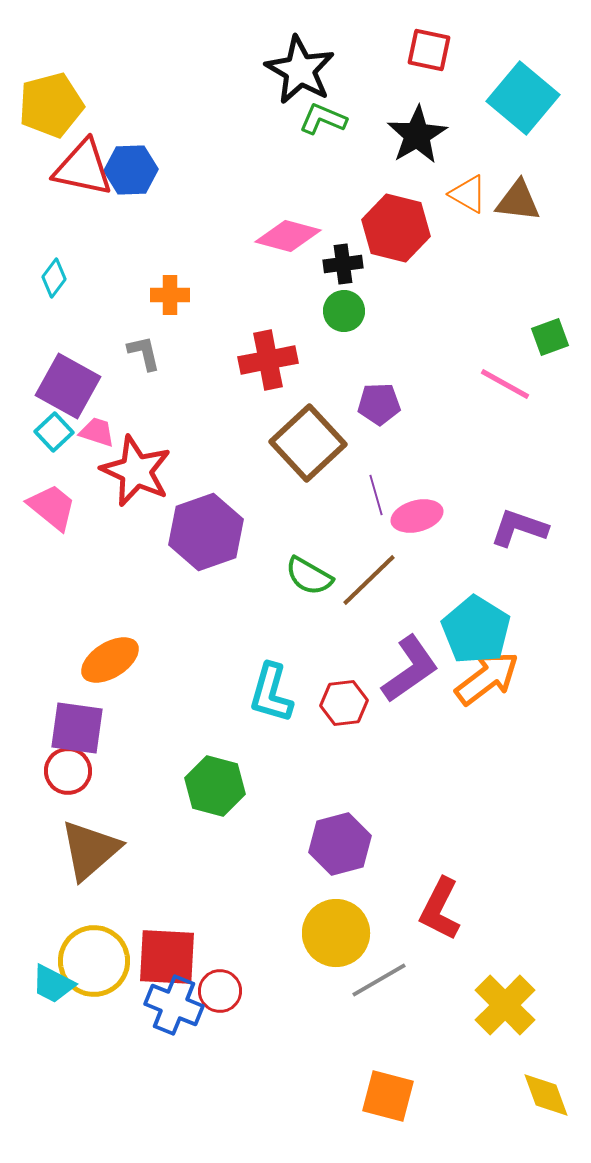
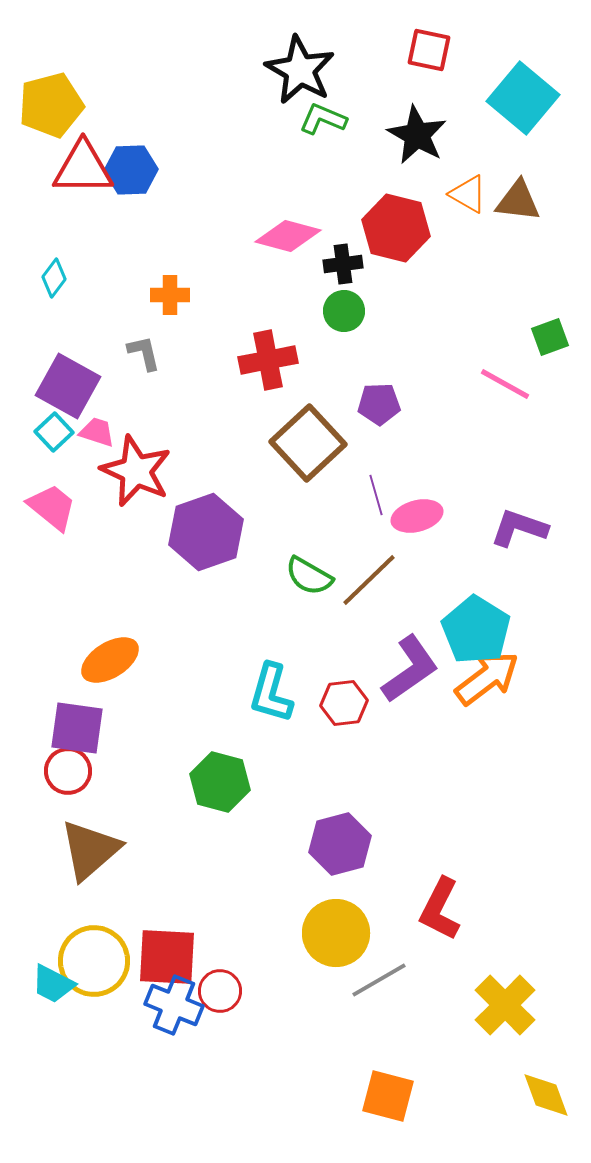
black star at (417, 135): rotated 12 degrees counterclockwise
red triangle at (83, 168): rotated 12 degrees counterclockwise
green hexagon at (215, 786): moved 5 px right, 4 px up
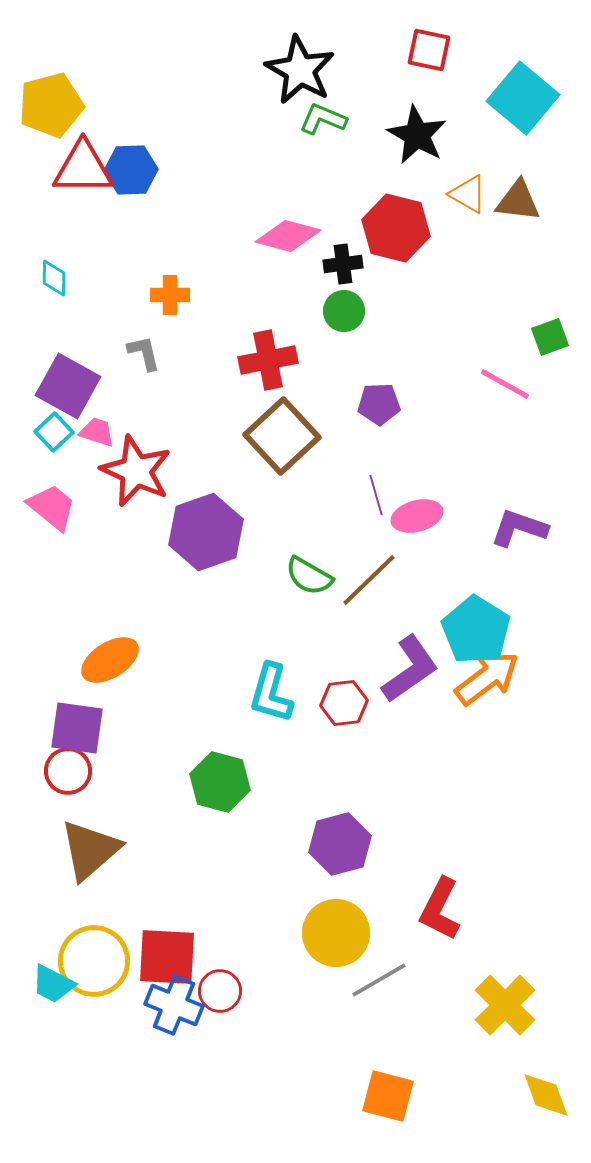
cyan diamond at (54, 278): rotated 36 degrees counterclockwise
brown square at (308, 443): moved 26 px left, 7 px up
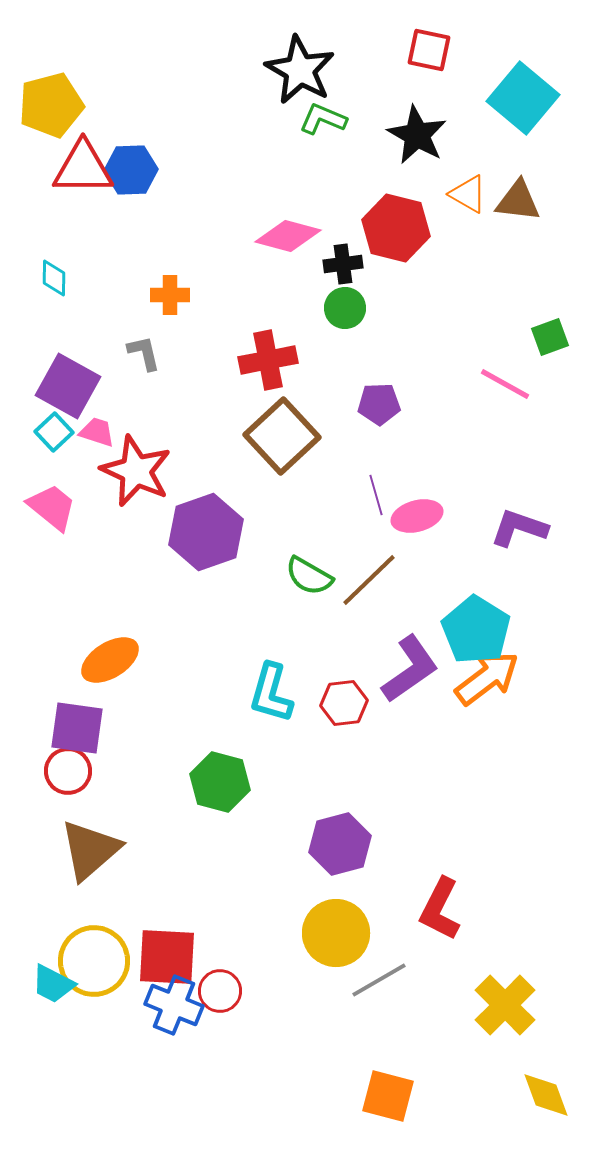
green circle at (344, 311): moved 1 px right, 3 px up
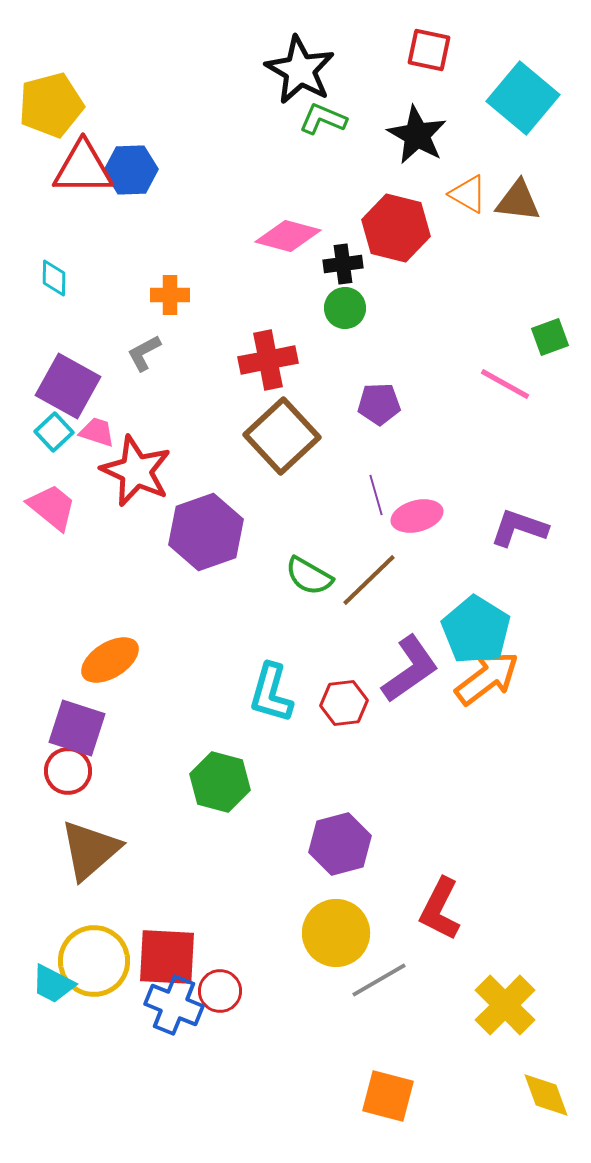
gray L-shape at (144, 353): rotated 105 degrees counterclockwise
purple square at (77, 728): rotated 10 degrees clockwise
